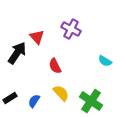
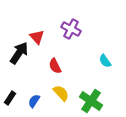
black arrow: moved 2 px right
cyan semicircle: rotated 24 degrees clockwise
black rectangle: rotated 24 degrees counterclockwise
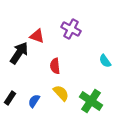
red triangle: moved 1 px up; rotated 28 degrees counterclockwise
red semicircle: rotated 21 degrees clockwise
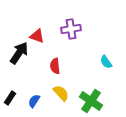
purple cross: rotated 36 degrees counterclockwise
cyan semicircle: moved 1 px right, 1 px down
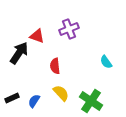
purple cross: moved 2 px left; rotated 12 degrees counterclockwise
black rectangle: moved 2 px right; rotated 32 degrees clockwise
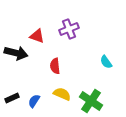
black arrow: moved 3 px left; rotated 70 degrees clockwise
yellow semicircle: moved 1 px right, 1 px down; rotated 24 degrees counterclockwise
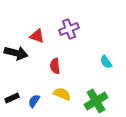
green cross: moved 5 px right; rotated 25 degrees clockwise
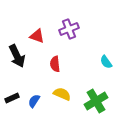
black arrow: moved 1 px right, 3 px down; rotated 50 degrees clockwise
red semicircle: moved 2 px up
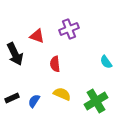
black arrow: moved 2 px left, 2 px up
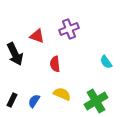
black rectangle: moved 2 px down; rotated 40 degrees counterclockwise
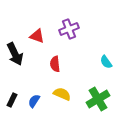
green cross: moved 2 px right, 2 px up
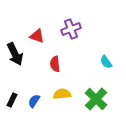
purple cross: moved 2 px right
yellow semicircle: rotated 30 degrees counterclockwise
green cross: moved 2 px left; rotated 15 degrees counterclockwise
